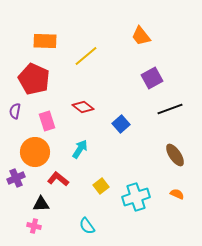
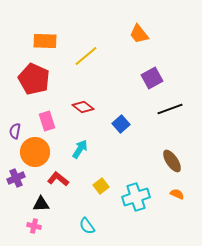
orange trapezoid: moved 2 px left, 2 px up
purple semicircle: moved 20 px down
brown ellipse: moved 3 px left, 6 px down
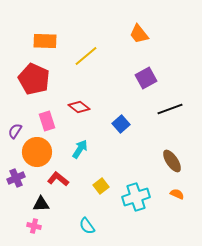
purple square: moved 6 px left
red diamond: moved 4 px left
purple semicircle: rotated 21 degrees clockwise
orange circle: moved 2 px right
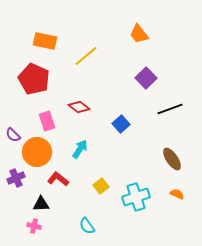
orange rectangle: rotated 10 degrees clockwise
purple square: rotated 15 degrees counterclockwise
purple semicircle: moved 2 px left, 4 px down; rotated 77 degrees counterclockwise
brown ellipse: moved 2 px up
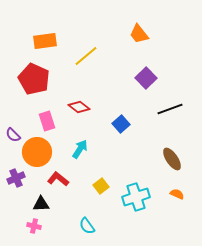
orange rectangle: rotated 20 degrees counterclockwise
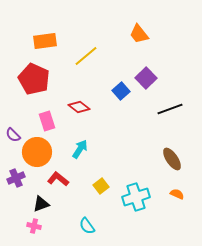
blue square: moved 33 px up
black triangle: rotated 18 degrees counterclockwise
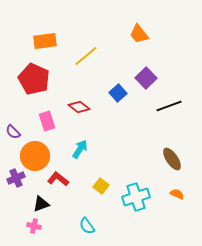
blue square: moved 3 px left, 2 px down
black line: moved 1 px left, 3 px up
purple semicircle: moved 3 px up
orange circle: moved 2 px left, 4 px down
yellow square: rotated 14 degrees counterclockwise
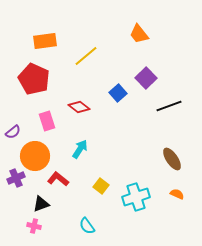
purple semicircle: rotated 84 degrees counterclockwise
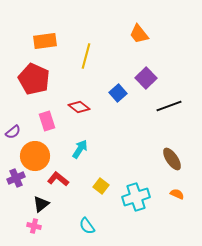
yellow line: rotated 35 degrees counterclockwise
black triangle: rotated 18 degrees counterclockwise
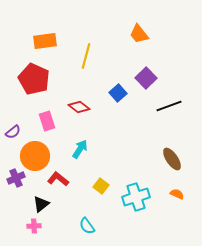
pink cross: rotated 16 degrees counterclockwise
